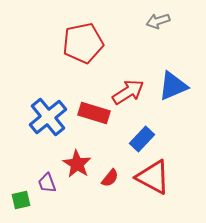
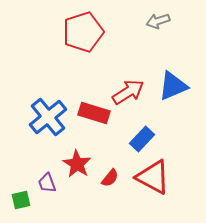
red pentagon: moved 11 px up; rotated 6 degrees counterclockwise
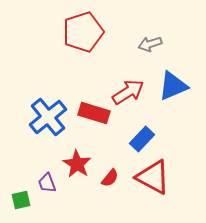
gray arrow: moved 8 px left, 23 px down
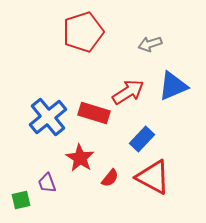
red star: moved 3 px right, 6 px up
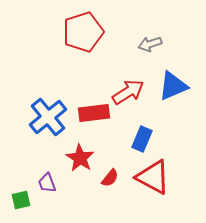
red rectangle: rotated 24 degrees counterclockwise
blue rectangle: rotated 20 degrees counterclockwise
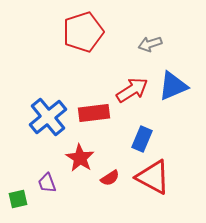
red arrow: moved 4 px right, 2 px up
red semicircle: rotated 18 degrees clockwise
green square: moved 3 px left, 1 px up
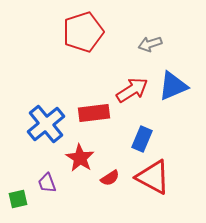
blue cross: moved 2 px left, 7 px down
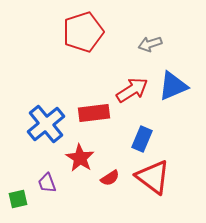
red triangle: rotated 9 degrees clockwise
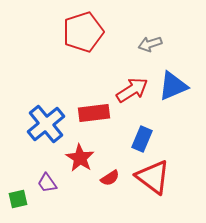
purple trapezoid: rotated 15 degrees counterclockwise
